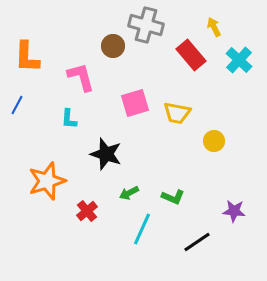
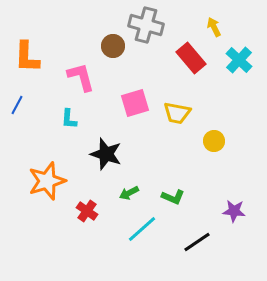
red rectangle: moved 3 px down
red cross: rotated 15 degrees counterclockwise
cyan line: rotated 24 degrees clockwise
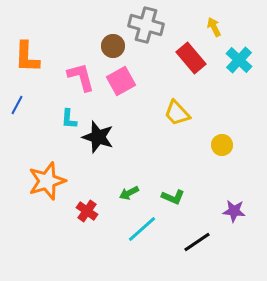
pink square: moved 14 px left, 22 px up; rotated 12 degrees counterclockwise
yellow trapezoid: rotated 36 degrees clockwise
yellow circle: moved 8 px right, 4 px down
black star: moved 8 px left, 17 px up
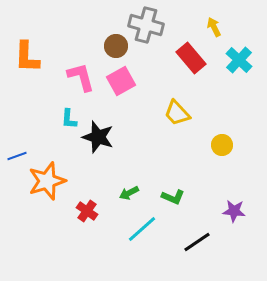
brown circle: moved 3 px right
blue line: moved 51 px down; rotated 42 degrees clockwise
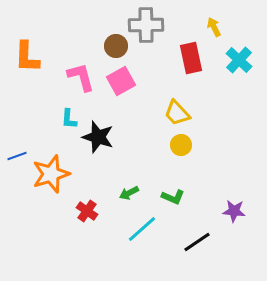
gray cross: rotated 16 degrees counterclockwise
red rectangle: rotated 28 degrees clockwise
yellow circle: moved 41 px left
orange star: moved 4 px right, 7 px up
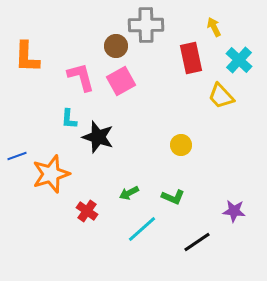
yellow trapezoid: moved 44 px right, 17 px up
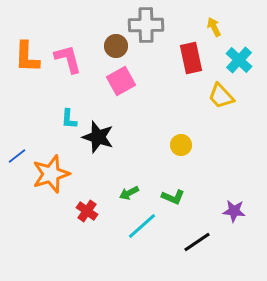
pink L-shape: moved 13 px left, 18 px up
blue line: rotated 18 degrees counterclockwise
cyan line: moved 3 px up
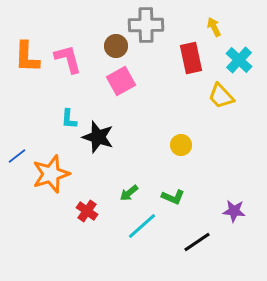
green arrow: rotated 12 degrees counterclockwise
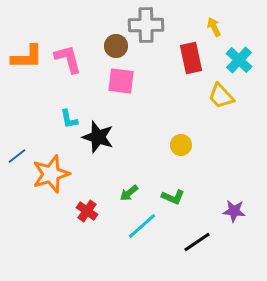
orange L-shape: rotated 92 degrees counterclockwise
pink square: rotated 36 degrees clockwise
cyan L-shape: rotated 15 degrees counterclockwise
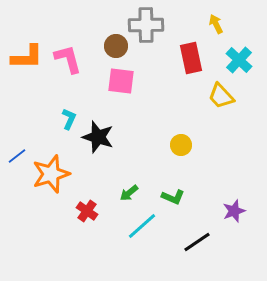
yellow arrow: moved 2 px right, 3 px up
cyan L-shape: rotated 145 degrees counterclockwise
purple star: rotated 25 degrees counterclockwise
